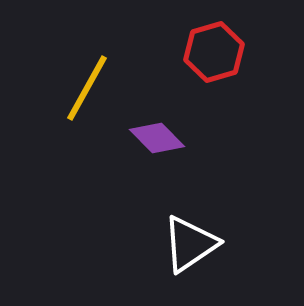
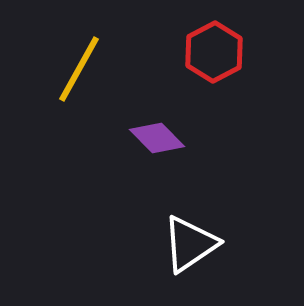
red hexagon: rotated 12 degrees counterclockwise
yellow line: moved 8 px left, 19 px up
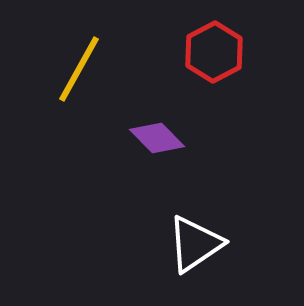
white triangle: moved 5 px right
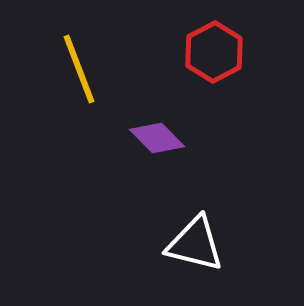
yellow line: rotated 50 degrees counterclockwise
white triangle: rotated 48 degrees clockwise
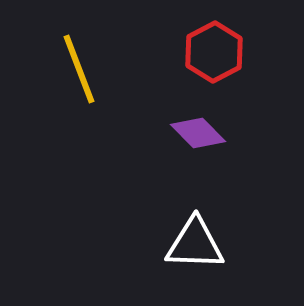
purple diamond: moved 41 px right, 5 px up
white triangle: rotated 12 degrees counterclockwise
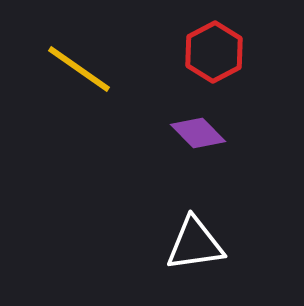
yellow line: rotated 34 degrees counterclockwise
white triangle: rotated 10 degrees counterclockwise
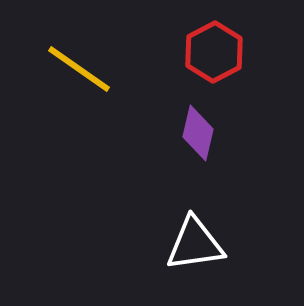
purple diamond: rotated 58 degrees clockwise
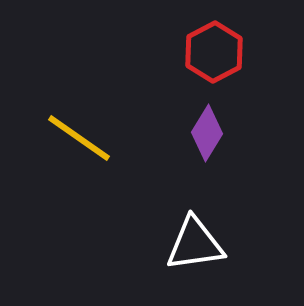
yellow line: moved 69 px down
purple diamond: moved 9 px right; rotated 18 degrees clockwise
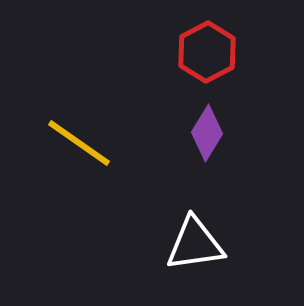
red hexagon: moved 7 px left
yellow line: moved 5 px down
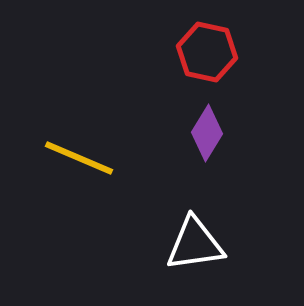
red hexagon: rotated 20 degrees counterclockwise
yellow line: moved 15 px down; rotated 12 degrees counterclockwise
